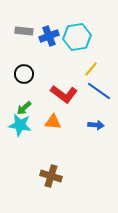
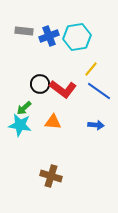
black circle: moved 16 px right, 10 px down
red L-shape: moved 1 px left, 5 px up
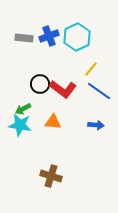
gray rectangle: moved 7 px down
cyan hexagon: rotated 16 degrees counterclockwise
green arrow: moved 1 px left, 1 px down; rotated 14 degrees clockwise
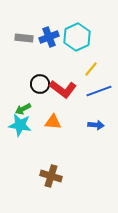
blue cross: moved 1 px down
blue line: rotated 55 degrees counterclockwise
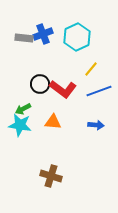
blue cross: moved 6 px left, 3 px up
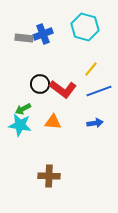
cyan hexagon: moved 8 px right, 10 px up; rotated 20 degrees counterclockwise
blue arrow: moved 1 px left, 2 px up; rotated 14 degrees counterclockwise
brown cross: moved 2 px left; rotated 15 degrees counterclockwise
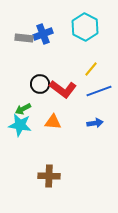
cyan hexagon: rotated 12 degrees clockwise
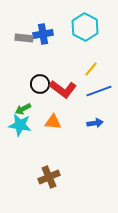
blue cross: rotated 12 degrees clockwise
brown cross: moved 1 px down; rotated 25 degrees counterclockwise
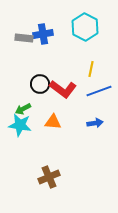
yellow line: rotated 28 degrees counterclockwise
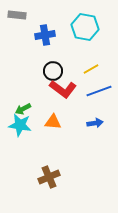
cyan hexagon: rotated 16 degrees counterclockwise
blue cross: moved 2 px right, 1 px down
gray rectangle: moved 7 px left, 23 px up
yellow line: rotated 49 degrees clockwise
black circle: moved 13 px right, 13 px up
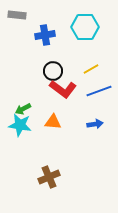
cyan hexagon: rotated 12 degrees counterclockwise
blue arrow: moved 1 px down
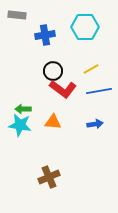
blue line: rotated 10 degrees clockwise
green arrow: rotated 28 degrees clockwise
